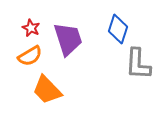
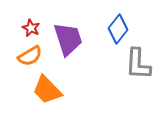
blue diamond: rotated 20 degrees clockwise
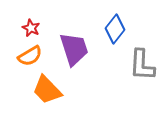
blue diamond: moved 3 px left
purple trapezoid: moved 6 px right, 10 px down
gray L-shape: moved 4 px right, 1 px down
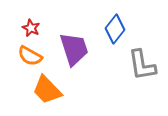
orange semicircle: rotated 60 degrees clockwise
gray L-shape: rotated 12 degrees counterclockwise
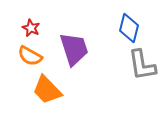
blue diamond: moved 14 px right, 1 px up; rotated 24 degrees counterclockwise
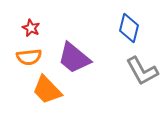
purple trapezoid: moved 9 px down; rotated 147 degrees clockwise
orange semicircle: moved 1 px left, 1 px down; rotated 35 degrees counterclockwise
gray L-shape: moved 6 px down; rotated 20 degrees counterclockwise
